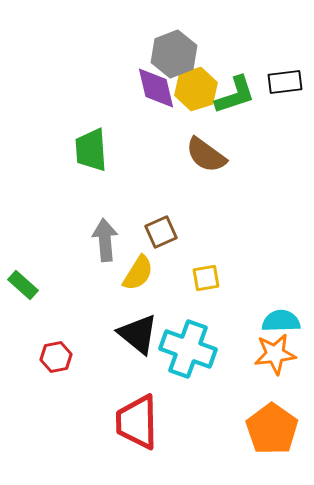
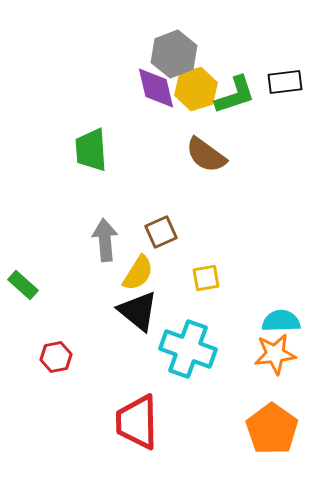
black triangle: moved 23 px up
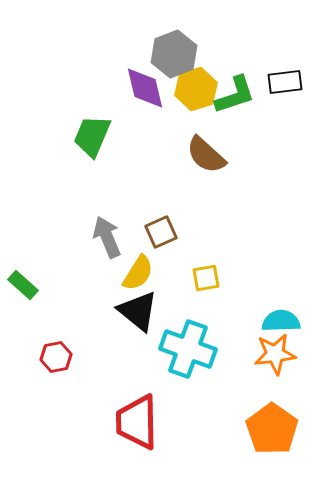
purple diamond: moved 11 px left
green trapezoid: moved 1 px right, 14 px up; rotated 27 degrees clockwise
brown semicircle: rotated 6 degrees clockwise
gray arrow: moved 2 px right, 3 px up; rotated 18 degrees counterclockwise
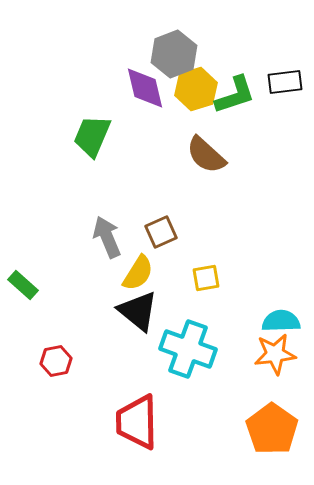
red hexagon: moved 4 px down
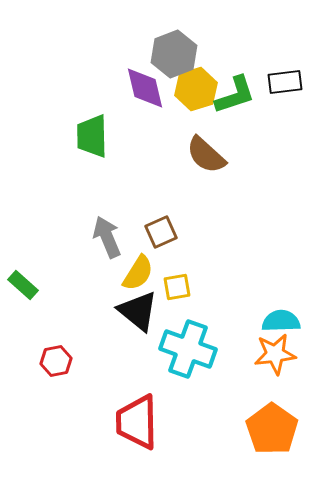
green trapezoid: rotated 24 degrees counterclockwise
yellow square: moved 29 px left, 9 px down
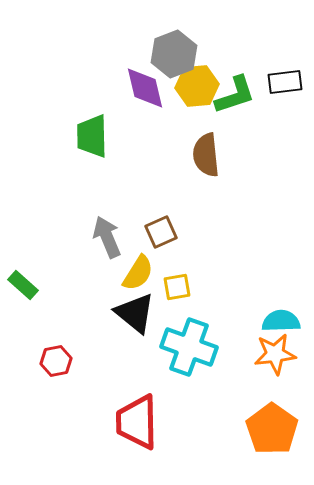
yellow hexagon: moved 1 px right, 3 px up; rotated 12 degrees clockwise
brown semicircle: rotated 42 degrees clockwise
black triangle: moved 3 px left, 2 px down
cyan cross: moved 1 px right, 2 px up
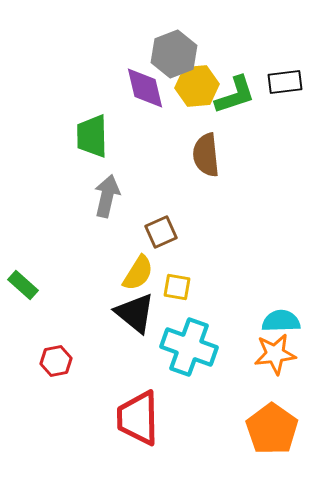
gray arrow: moved 41 px up; rotated 36 degrees clockwise
yellow square: rotated 20 degrees clockwise
red trapezoid: moved 1 px right, 4 px up
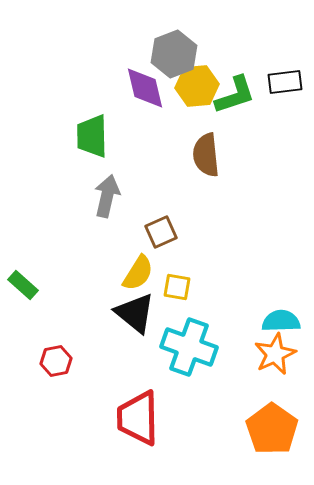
orange star: rotated 18 degrees counterclockwise
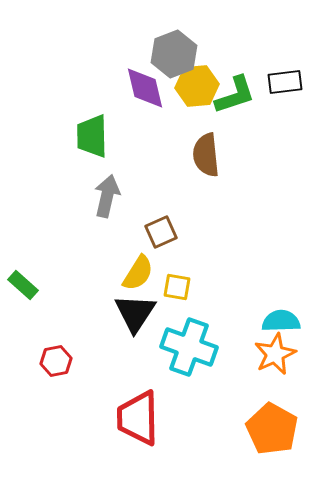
black triangle: rotated 24 degrees clockwise
orange pentagon: rotated 6 degrees counterclockwise
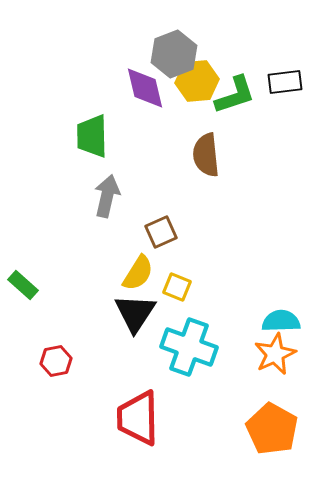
yellow hexagon: moved 5 px up
yellow square: rotated 12 degrees clockwise
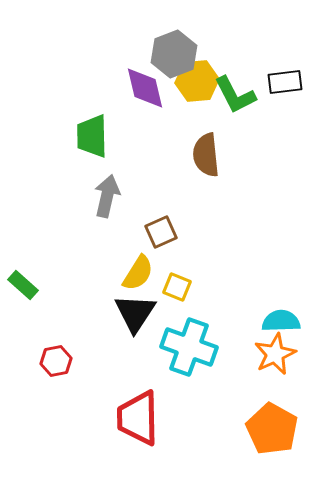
green L-shape: rotated 81 degrees clockwise
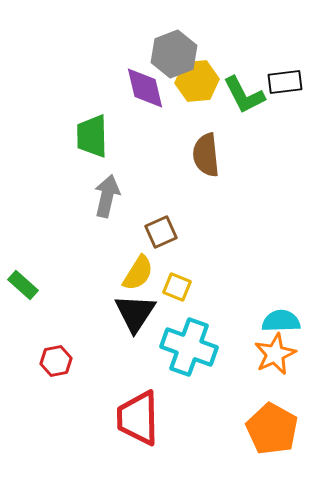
green L-shape: moved 9 px right
